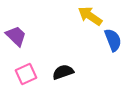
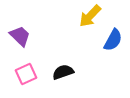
yellow arrow: rotated 80 degrees counterclockwise
purple trapezoid: moved 4 px right
blue semicircle: rotated 50 degrees clockwise
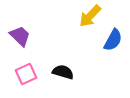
black semicircle: rotated 35 degrees clockwise
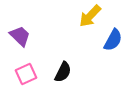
black semicircle: rotated 100 degrees clockwise
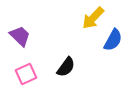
yellow arrow: moved 3 px right, 2 px down
black semicircle: moved 3 px right, 5 px up; rotated 10 degrees clockwise
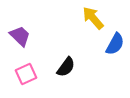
yellow arrow: rotated 95 degrees clockwise
blue semicircle: moved 2 px right, 4 px down
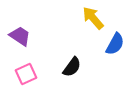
purple trapezoid: rotated 10 degrees counterclockwise
black semicircle: moved 6 px right
